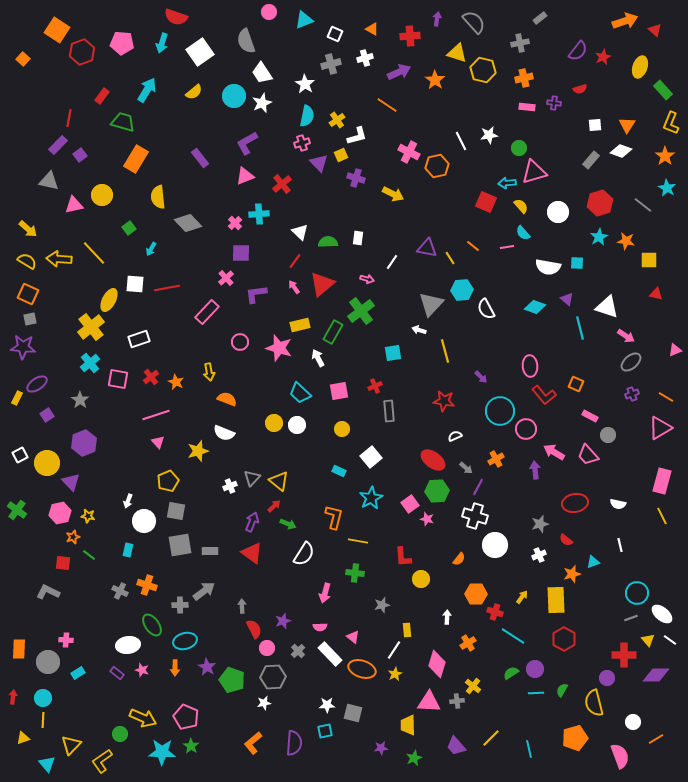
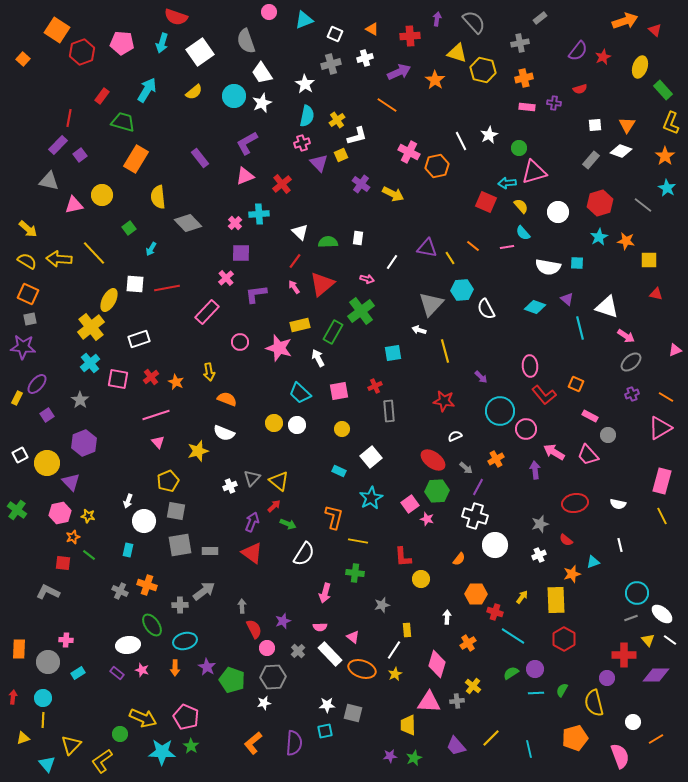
white star at (489, 135): rotated 18 degrees counterclockwise
purple cross at (356, 178): moved 5 px right, 6 px down; rotated 18 degrees clockwise
purple ellipse at (37, 384): rotated 15 degrees counterclockwise
purple star at (381, 748): moved 9 px right, 8 px down
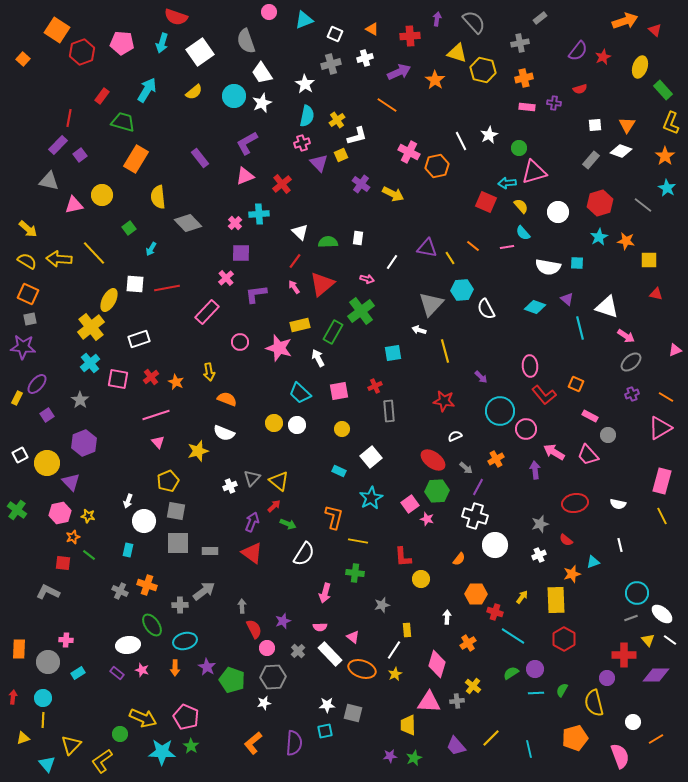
gray square at (180, 545): moved 2 px left, 2 px up; rotated 10 degrees clockwise
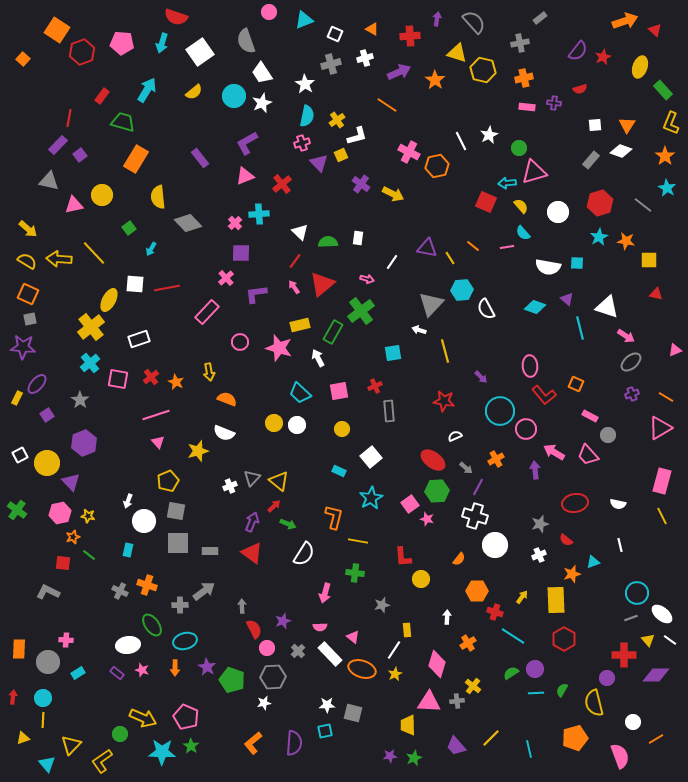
orange hexagon at (476, 594): moved 1 px right, 3 px up
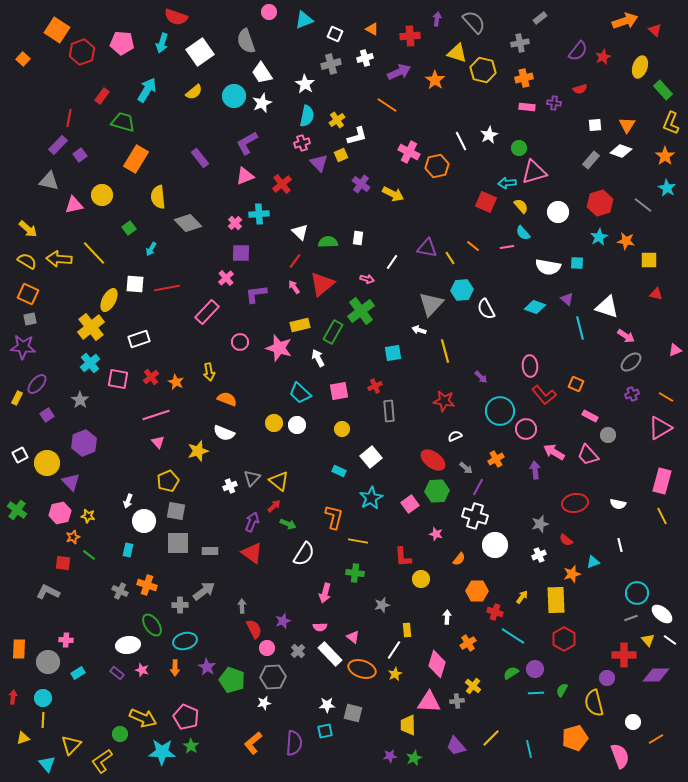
pink star at (427, 519): moved 9 px right, 15 px down
